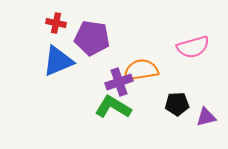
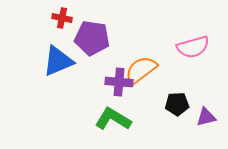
red cross: moved 6 px right, 5 px up
orange semicircle: rotated 28 degrees counterclockwise
purple cross: rotated 24 degrees clockwise
green L-shape: moved 12 px down
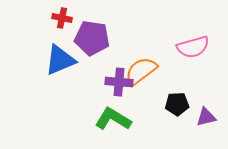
blue triangle: moved 2 px right, 1 px up
orange semicircle: moved 1 px down
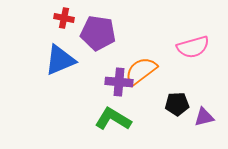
red cross: moved 2 px right
purple pentagon: moved 6 px right, 5 px up
purple triangle: moved 2 px left
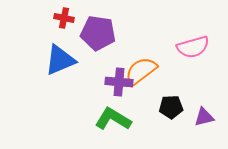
black pentagon: moved 6 px left, 3 px down
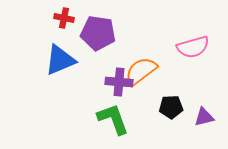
green L-shape: rotated 39 degrees clockwise
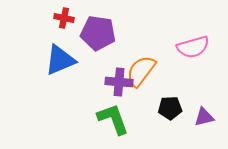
orange semicircle: rotated 16 degrees counterclockwise
black pentagon: moved 1 px left, 1 px down
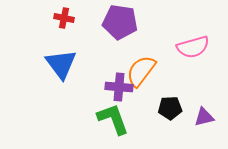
purple pentagon: moved 22 px right, 11 px up
blue triangle: moved 1 px right, 4 px down; rotated 44 degrees counterclockwise
purple cross: moved 5 px down
